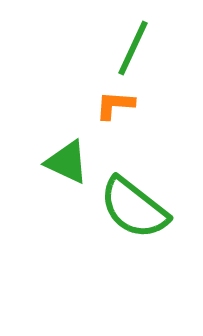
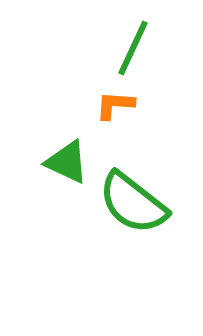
green semicircle: moved 1 px left, 5 px up
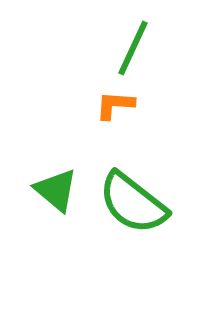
green triangle: moved 11 px left, 28 px down; rotated 15 degrees clockwise
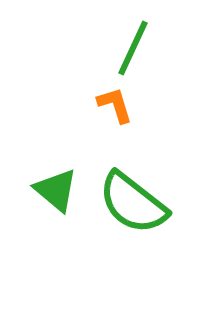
orange L-shape: rotated 69 degrees clockwise
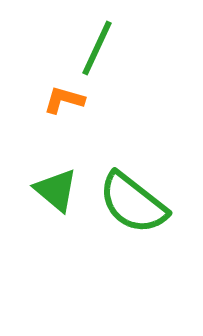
green line: moved 36 px left
orange L-shape: moved 51 px left, 5 px up; rotated 57 degrees counterclockwise
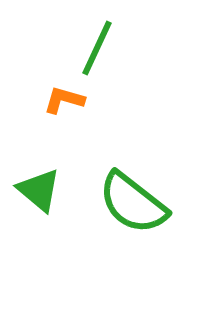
green triangle: moved 17 px left
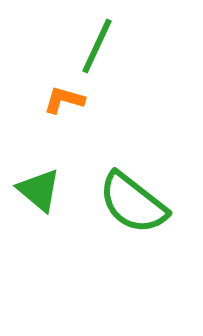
green line: moved 2 px up
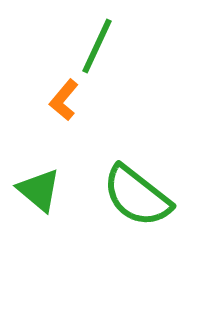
orange L-shape: rotated 66 degrees counterclockwise
green semicircle: moved 4 px right, 7 px up
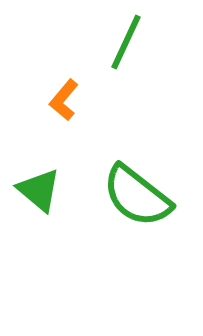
green line: moved 29 px right, 4 px up
